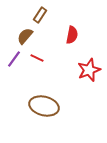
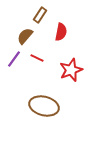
red semicircle: moved 11 px left, 3 px up
red star: moved 18 px left
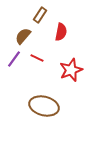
brown semicircle: moved 2 px left
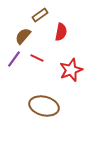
brown rectangle: rotated 21 degrees clockwise
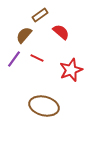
red semicircle: rotated 60 degrees counterclockwise
brown semicircle: moved 1 px right, 1 px up
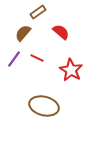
brown rectangle: moved 2 px left, 3 px up
brown semicircle: moved 1 px left, 2 px up
red star: rotated 20 degrees counterclockwise
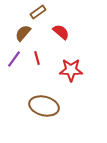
red line: rotated 48 degrees clockwise
red star: rotated 30 degrees counterclockwise
